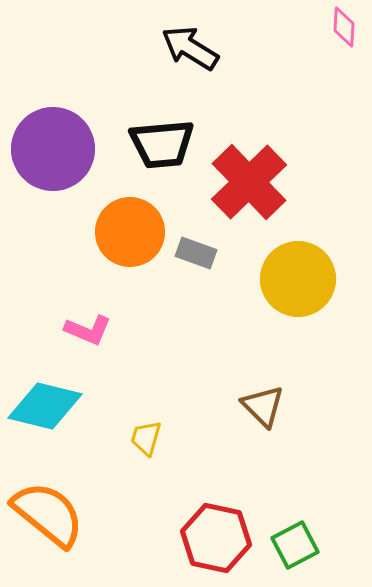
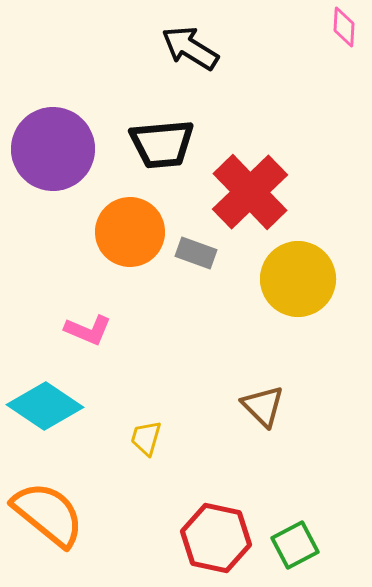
red cross: moved 1 px right, 10 px down
cyan diamond: rotated 20 degrees clockwise
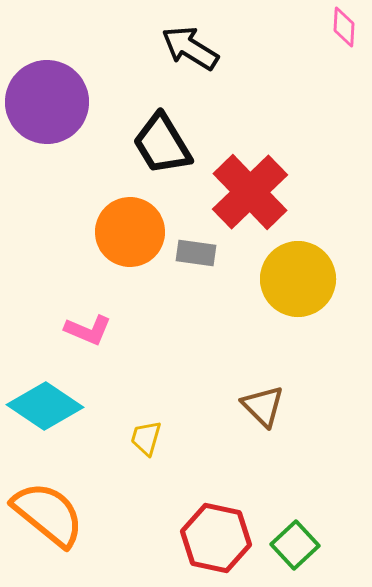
black trapezoid: rotated 64 degrees clockwise
purple circle: moved 6 px left, 47 px up
gray rectangle: rotated 12 degrees counterclockwise
green square: rotated 15 degrees counterclockwise
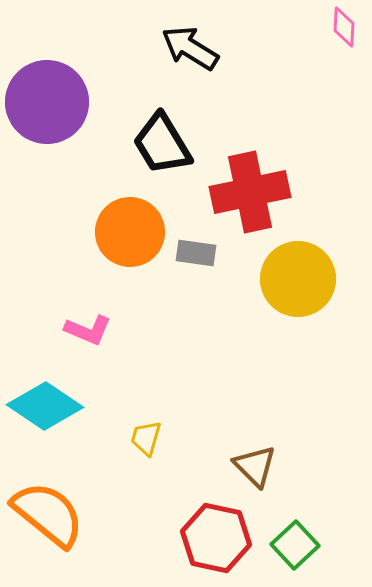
red cross: rotated 32 degrees clockwise
brown triangle: moved 8 px left, 60 px down
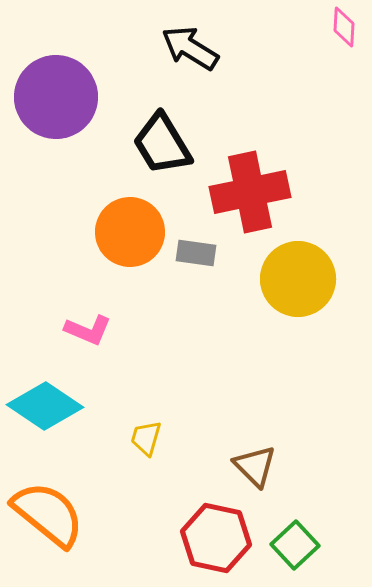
purple circle: moved 9 px right, 5 px up
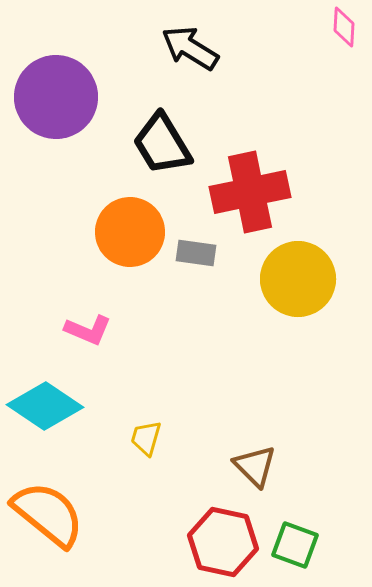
red hexagon: moved 7 px right, 4 px down
green square: rotated 27 degrees counterclockwise
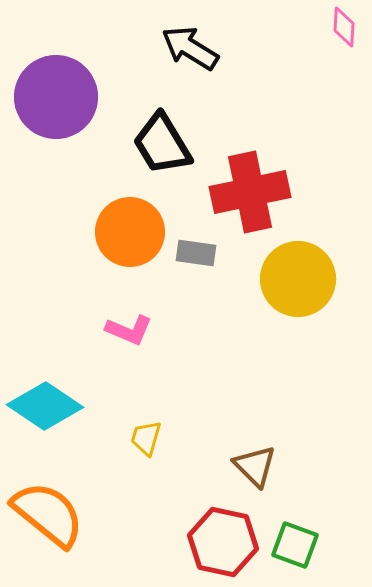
pink L-shape: moved 41 px right
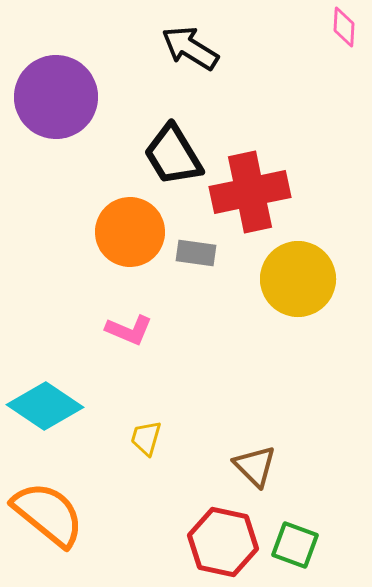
black trapezoid: moved 11 px right, 11 px down
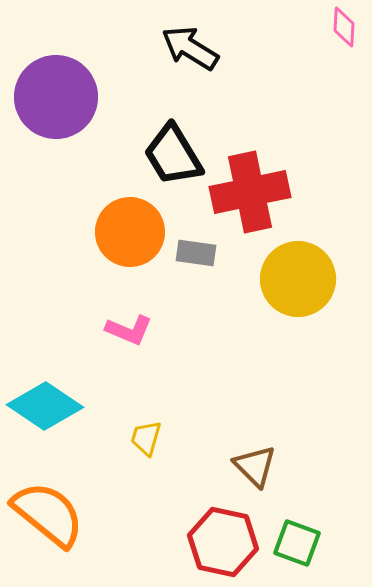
green square: moved 2 px right, 2 px up
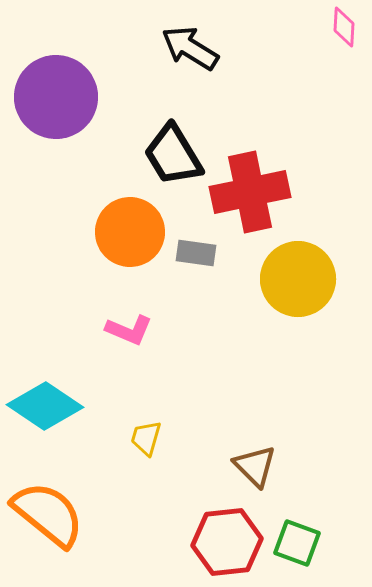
red hexagon: moved 4 px right; rotated 18 degrees counterclockwise
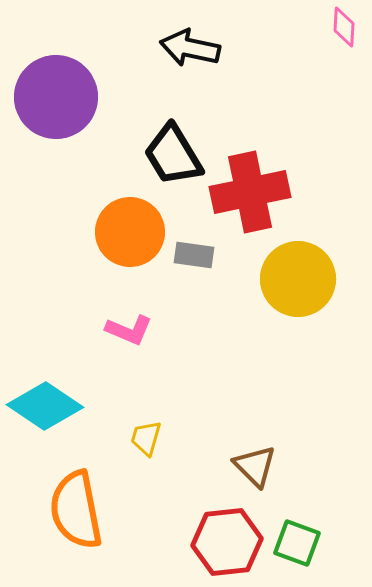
black arrow: rotated 20 degrees counterclockwise
gray rectangle: moved 2 px left, 2 px down
orange semicircle: moved 28 px right, 4 px up; rotated 140 degrees counterclockwise
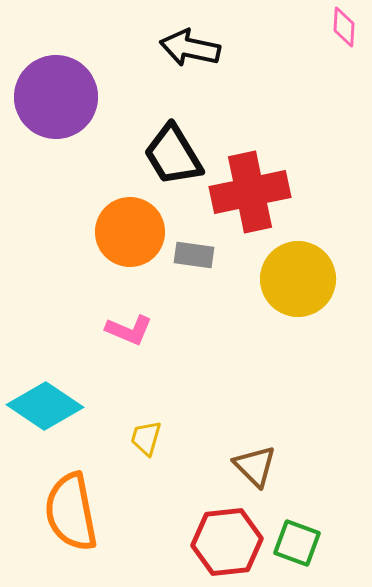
orange semicircle: moved 5 px left, 2 px down
